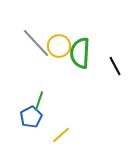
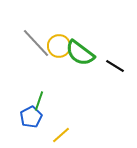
green semicircle: rotated 56 degrees counterclockwise
black line: rotated 30 degrees counterclockwise
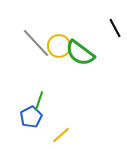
black line: moved 38 px up; rotated 30 degrees clockwise
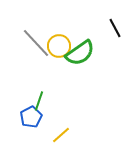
green semicircle: rotated 72 degrees counterclockwise
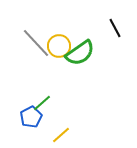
green line: moved 3 px right, 2 px down; rotated 30 degrees clockwise
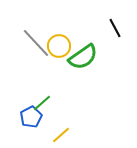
green semicircle: moved 3 px right, 4 px down
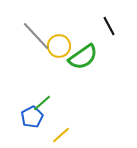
black line: moved 6 px left, 2 px up
gray line: moved 7 px up
blue pentagon: moved 1 px right
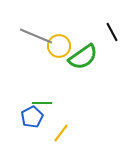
black line: moved 3 px right, 6 px down
gray line: rotated 24 degrees counterclockwise
green line: rotated 42 degrees clockwise
yellow line: moved 2 px up; rotated 12 degrees counterclockwise
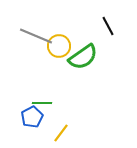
black line: moved 4 px left, 6 px up
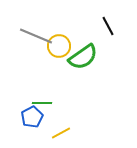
yellow line: rotated 24 degrees clockwise
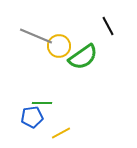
blue pentagon: rotated 20 degrees clockwise
